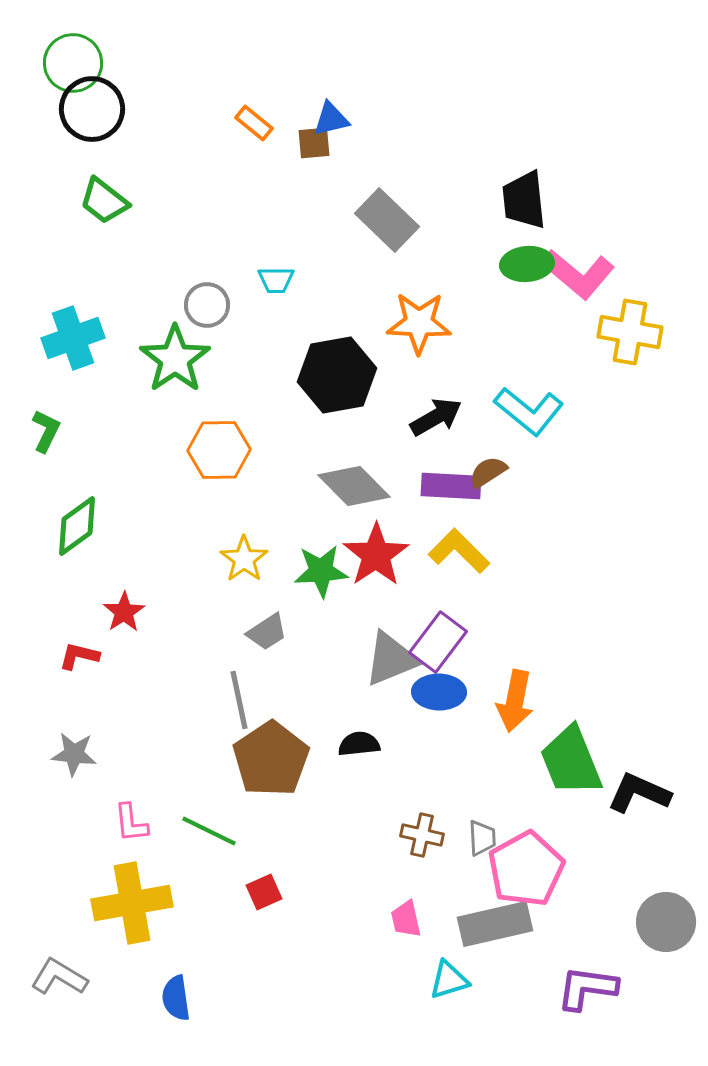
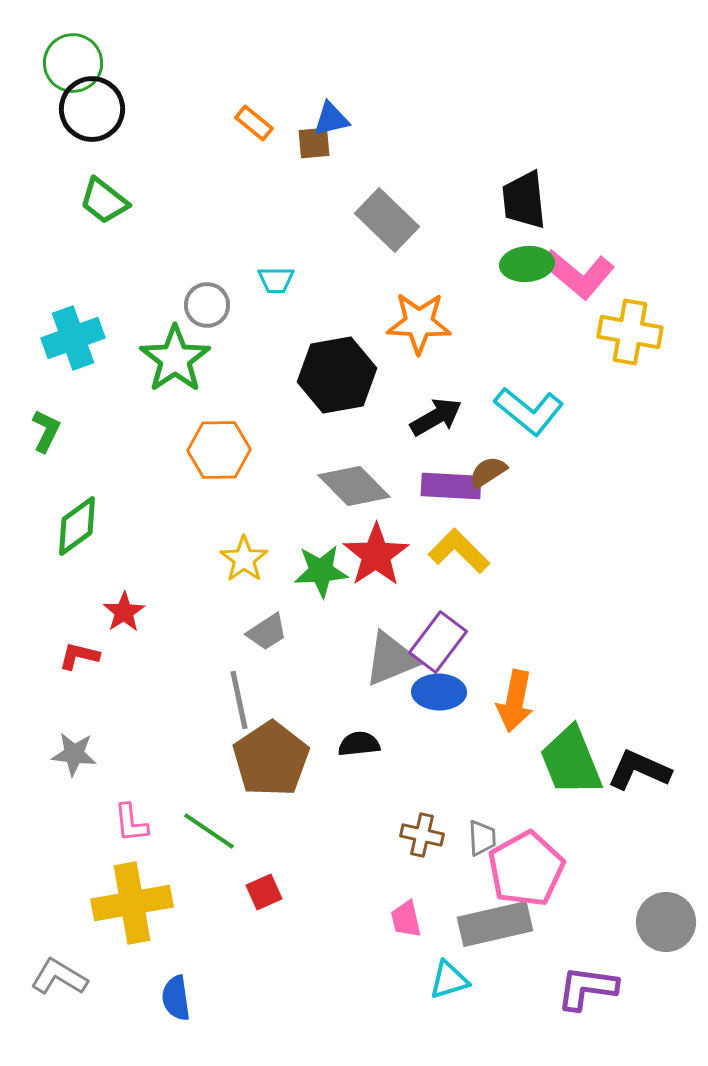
black L-shape at (639, 793): moved 23 px up
green line at (209, 831): rotated 8 degrees clockwise
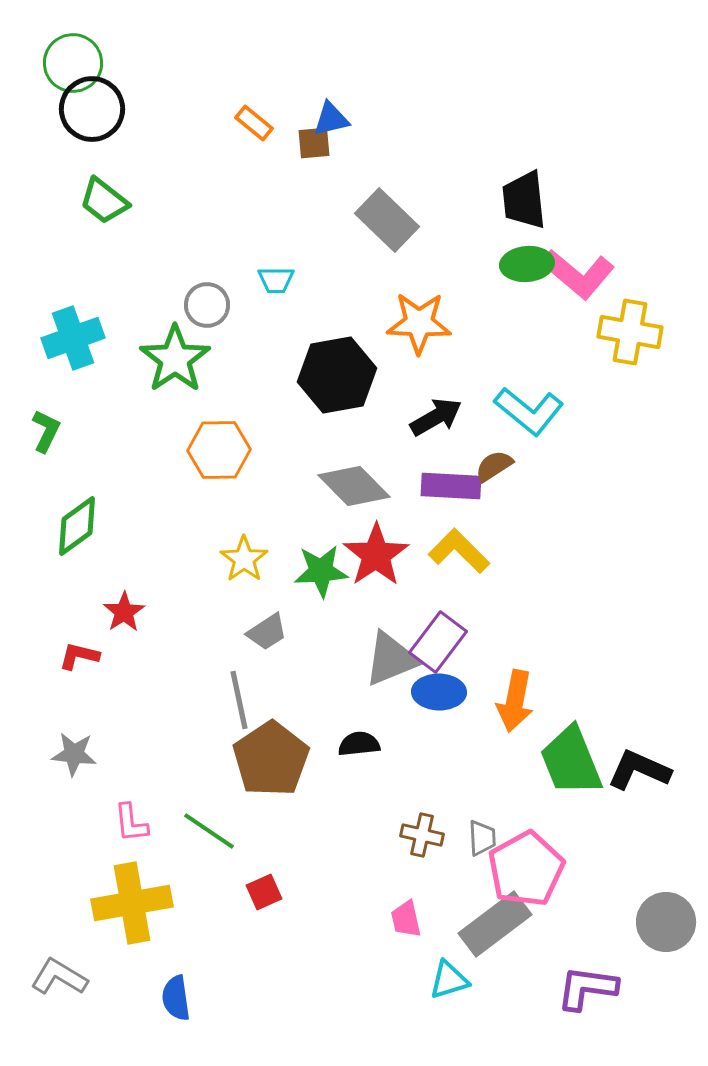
brown semicircle at (488, 472): moved 6 px right, 6 px up
gray rectangle at (495, 924): rotated 24 degrees counterclockwise
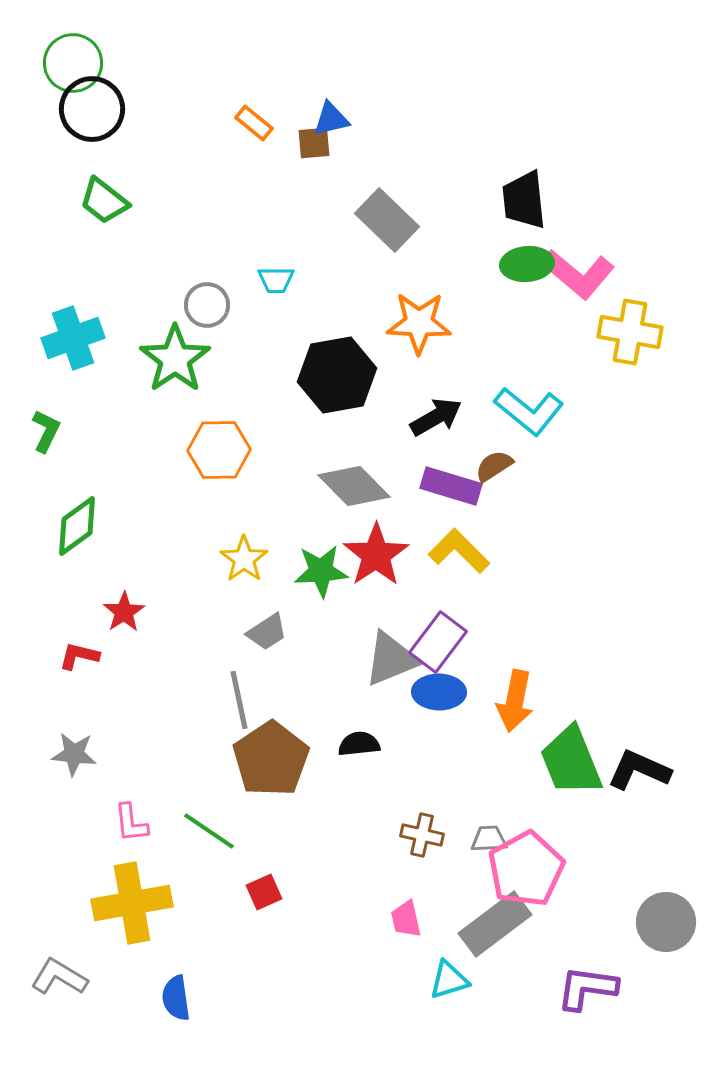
purple rectangle at (451, 486): rotated 14 degrees clockwise
gray trapezoid at (482, 838): moved 7 px right, 1 px down; rotated 90 degrees counterclockwise
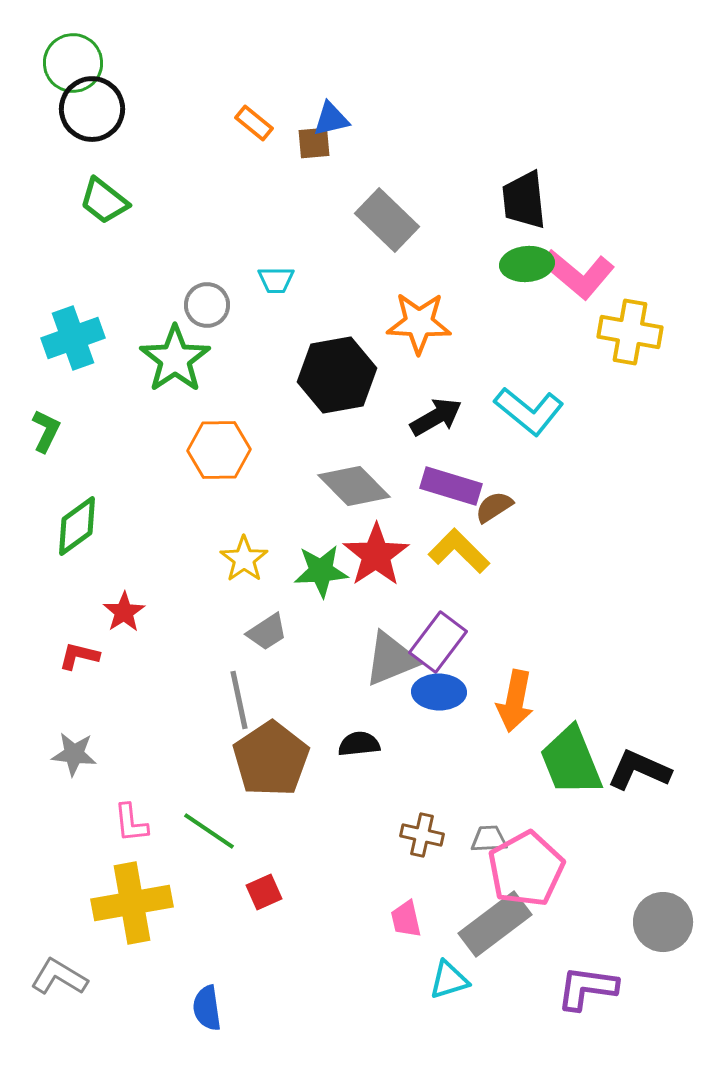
brown semicircle at (494, 466): moved 41 px down
gray circle at (666, 922): moved 3 px left
blue semicircle at (176, 998): moved 31 px right, 10 px down
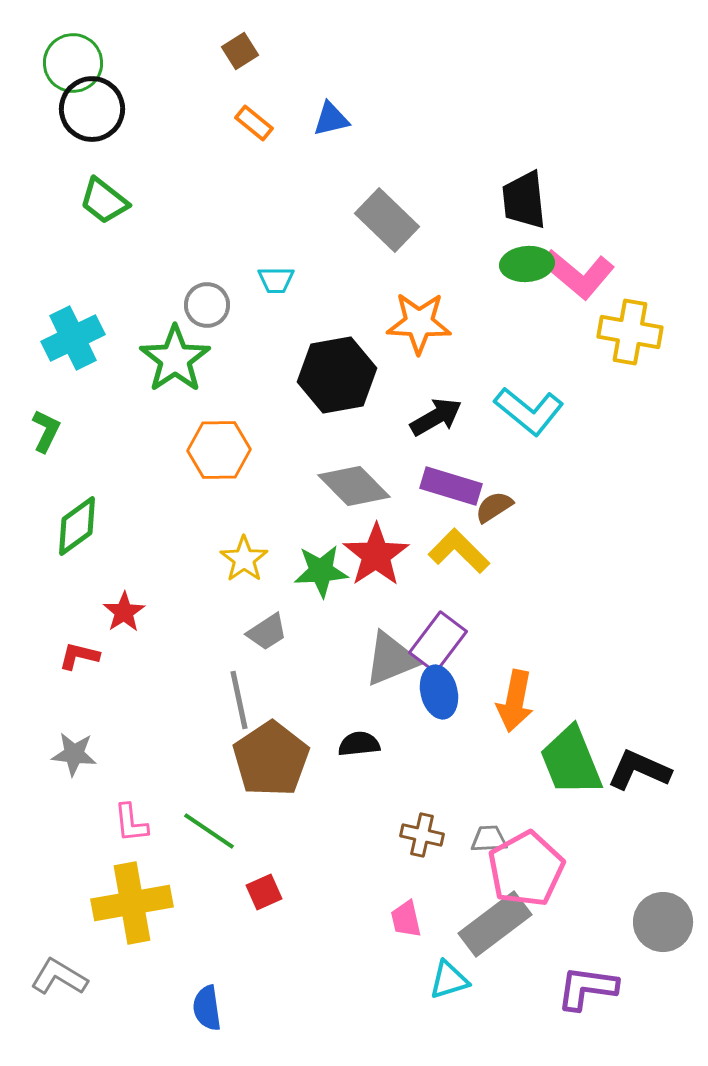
brown square at (314, 143): moved 74 px left, 92 px up; rotated 27 degrees counterclockwise
cyan cross at (73, 338): rotated 6 degrees counterclockwise
blue ellipse at (439, 692): rotated 75 degrees clockwise
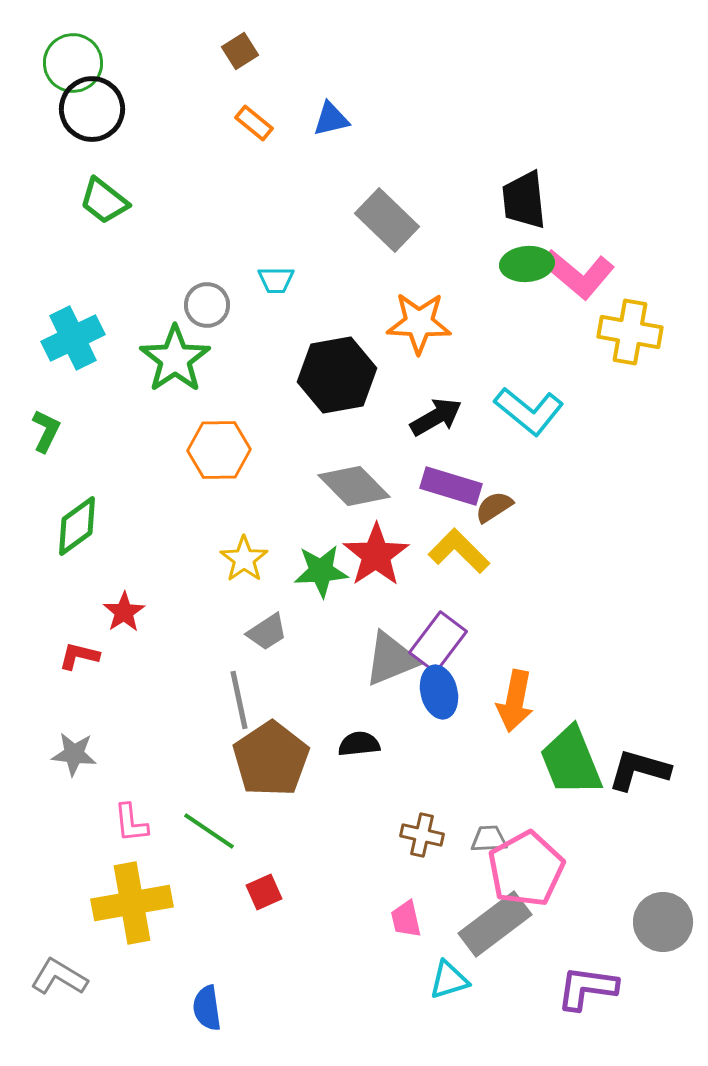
black L-shape at (639, 770): rotated 8 degrees counterclockwise
